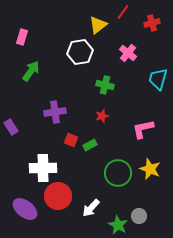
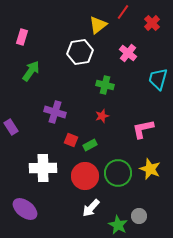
red cross: rotated 28 degrees counterclockwise
purple cross: rotated 25 degrees clockwise
red circle: moved 27 px right, 20 px up
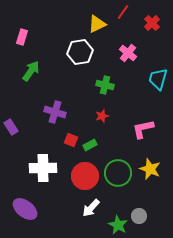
yellow triangle: moved 1 px left, 1 px up; rotated 12 degrees clockwise
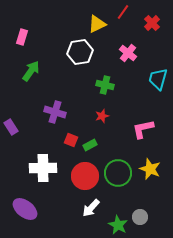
gray circle: moved 1 px right, 1 px down
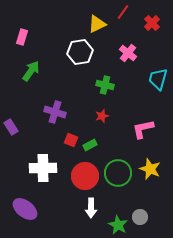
white arrow: rotated 42 degrees counterclockwise
